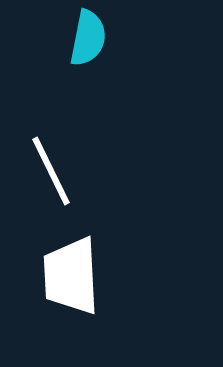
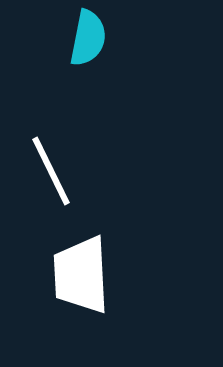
white trapezoid: moved 10 px right, 1 px up
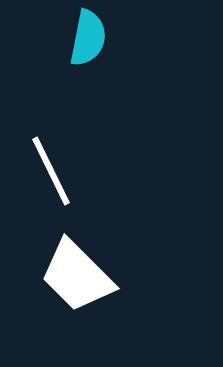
white trapezoid: moved 4 px left, 1 px down; rotated 42 degrees counterclockwise
